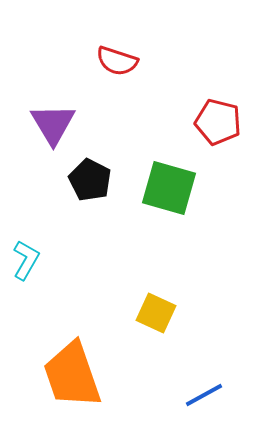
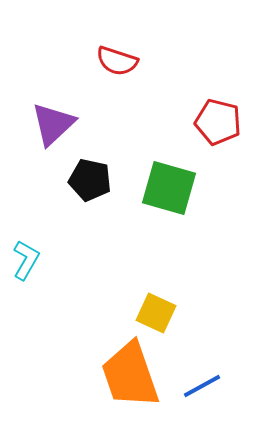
purple triangle: rotated 18 degrees clockwise
black pentagon: rotated 15 degrees counterclockwise
orange trapezoid: moved 58 px right
blue line: moved 2 px left, 9 px up
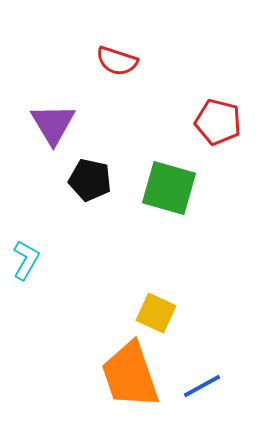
purple triangle: rotated 18 degrees counterclockwise
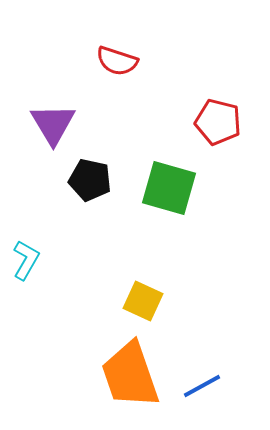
yellow square: moved 13 px left, 12 px up
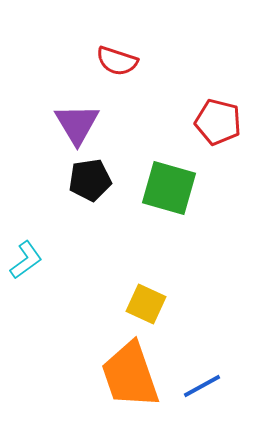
purple triangle: moved 24 px right
black pentagon: rotated 21 degrees counterclockwise
cyan L-shape: rotated 24 degrees clockwise
yellow square: moved 3 px right, 3 px down
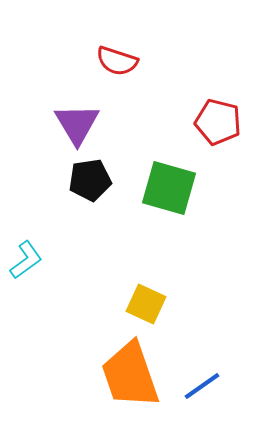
blue line: rotated 6 degrees counterclockwise
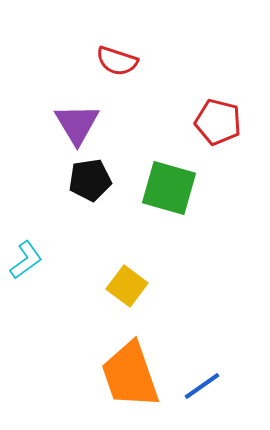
yellow square: moved 19 px left, 18 px up; rotated 12 degrees clockwise
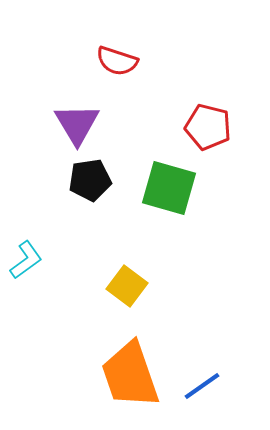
red pentagon: moved 10 px left, 5 px down
